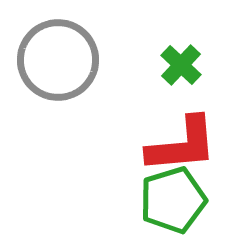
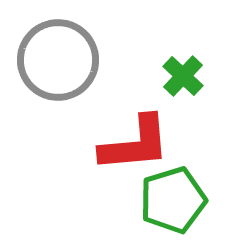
green cross: moved 2 px right, 11 px down
red L-shape: moved 47 px left, 1 px up
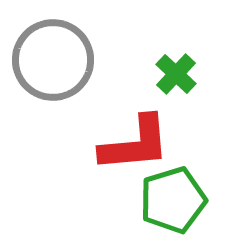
gray circle: moved 5 px left
green cross: moved 7 px left, 2 px up
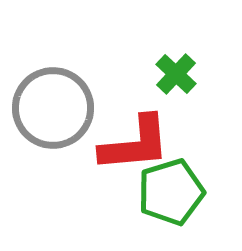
gray circle: moved 48 px down
green pentagon: moved 2 px left, 8 px up
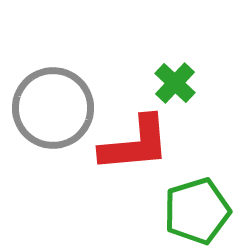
green cross: moved 1 px left, 9 px down
green pentagon: moved 26 px right, 19 px down
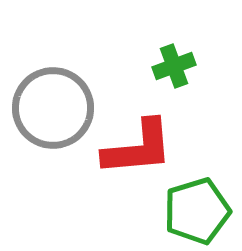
green cross: moved 1 px left, 17 px up; rotated 27 degrees clockwise
red L-shape: moved 3 px right, 4 px down
